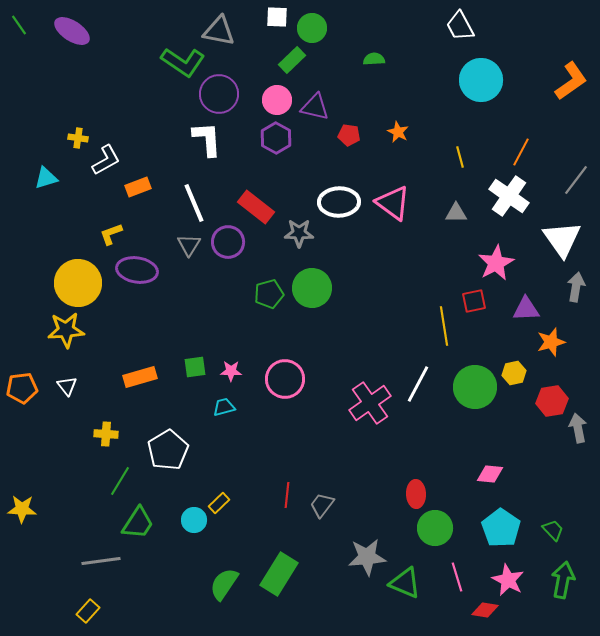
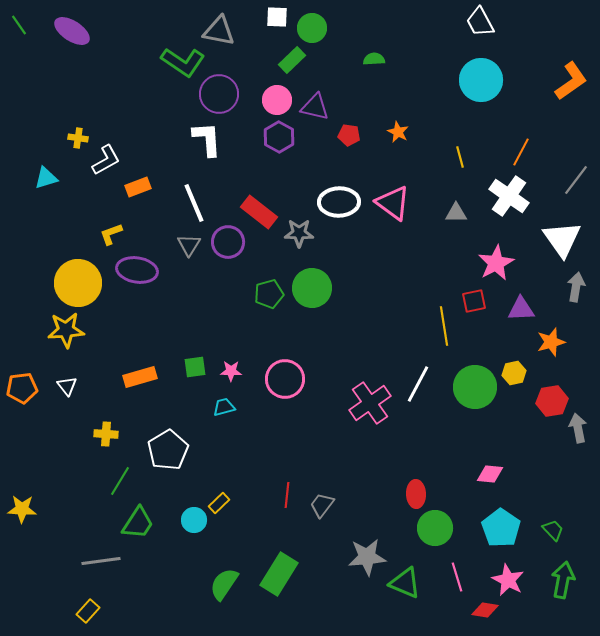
white trapezoid at (460, 26): moved 20 px right, 4 px up
purple hexagon at (276, 138): moved 3 px right, 1 px up
red rectangle at (256, 207): moved 3 px right, 5 px down
purple triangle at (526, 309): moved 5 px left
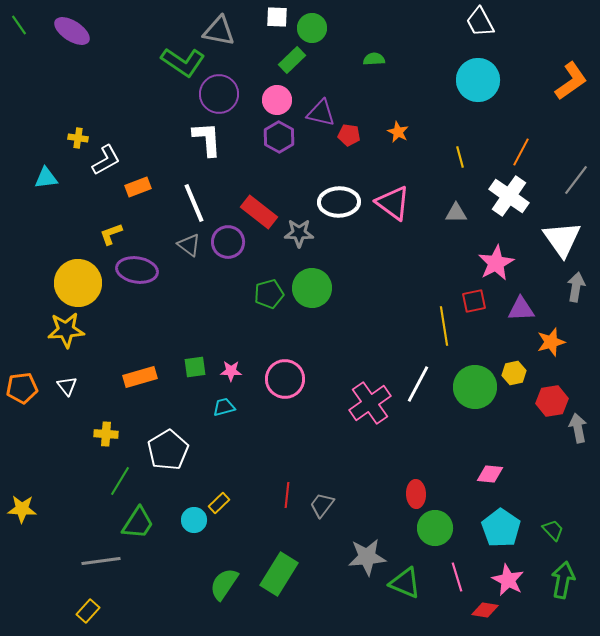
cyan circle at (481, 80): moved 3 px left
purple triangle at (315, 107): moved 6 px right, 6 px down
cyan triangle at (46, 178): rotated 10 degrees clockwise
gray triangle at (189, 245): rotated 25 degrees counterclockwise
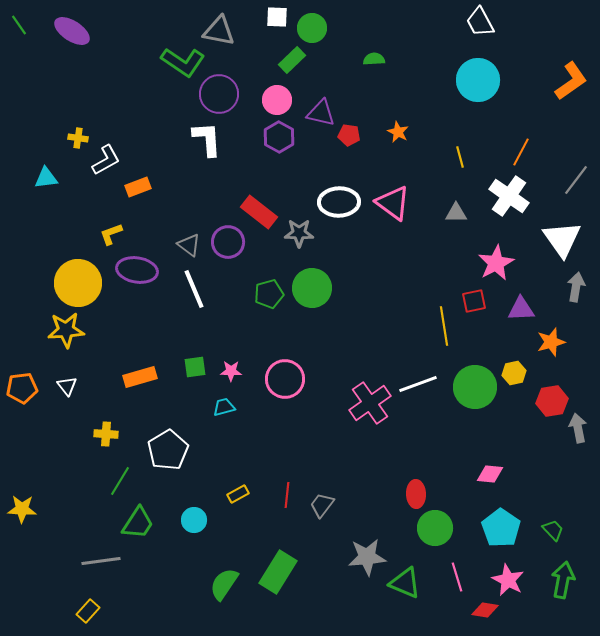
white line at (194, 203): moved 86 px down
white line at (418, 384): rotated 42 degrees clockwise
yellow rectangle at (219, 503): moved 19 px right, 9 px up; rotated 15 degrees clockwise
green rectangle at (279, 574): moved 1 px left, 2 px up
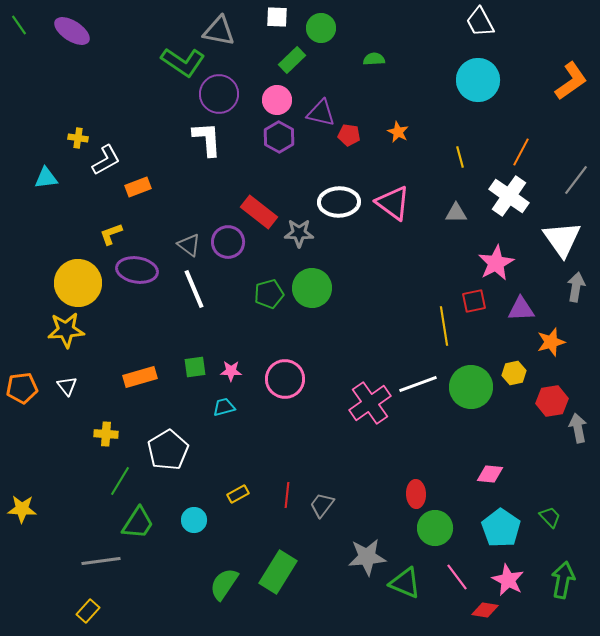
green circle at (312, 28): moved 9 px right
green circle at (475, 387): moved 4 px left
green trapezoid at (553, 530): moved 3 px left, 13 px up
pink line at (457, 577): rotated 20 degrees counterclockwise
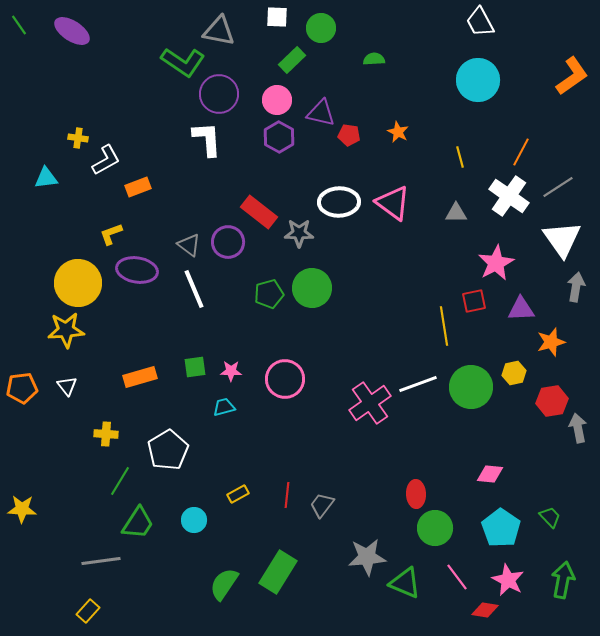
orange L-shape at (571, 81): moved 1 px right, 5 px up
gray line at (576, 180): moved 18 px left, 7 px down; rotated 20 degrees clockwise
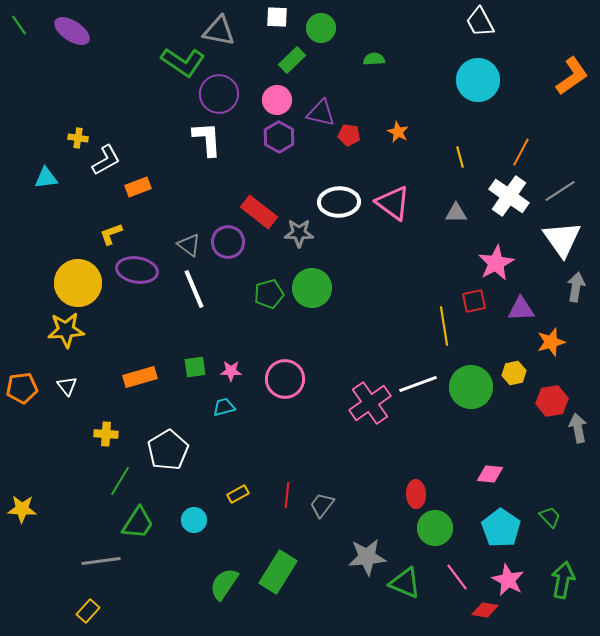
gray line at (558, 187): moved 2 px right, 4 px down
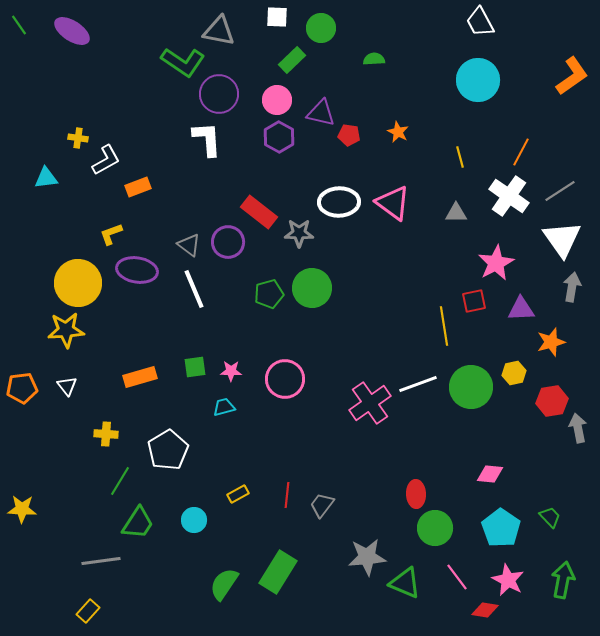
gray arrow at (576, 287): moved 4 px left
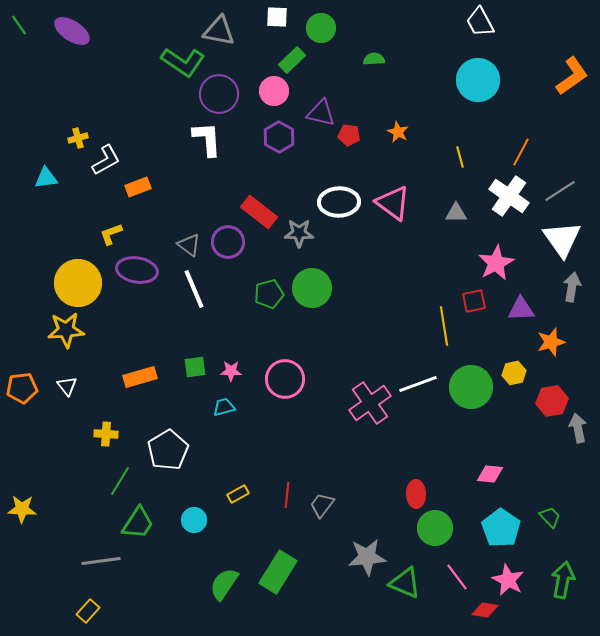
pink circle at (277, 100): moved 3 px left, 9 px up
yellow cross at (78, 138): rotated 24 degrees counterclockwise
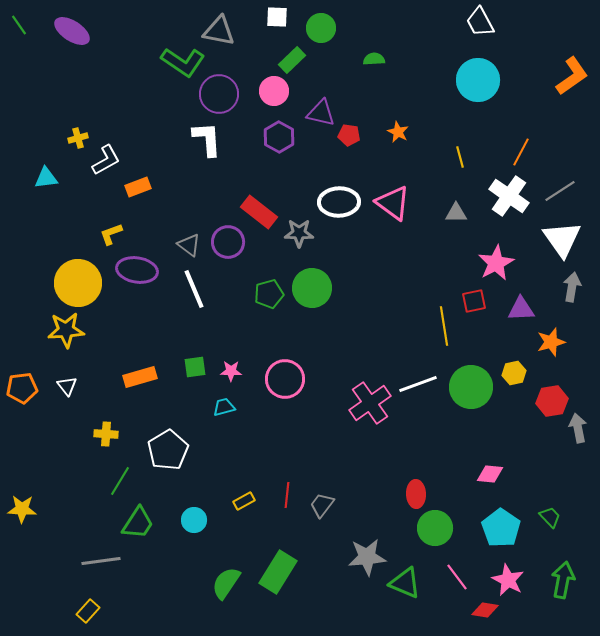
yellow rectangle at (238, 494): moved 6 px right, 7 px down
green semicircle at (224, 584): moved 2 px right, 1 px up
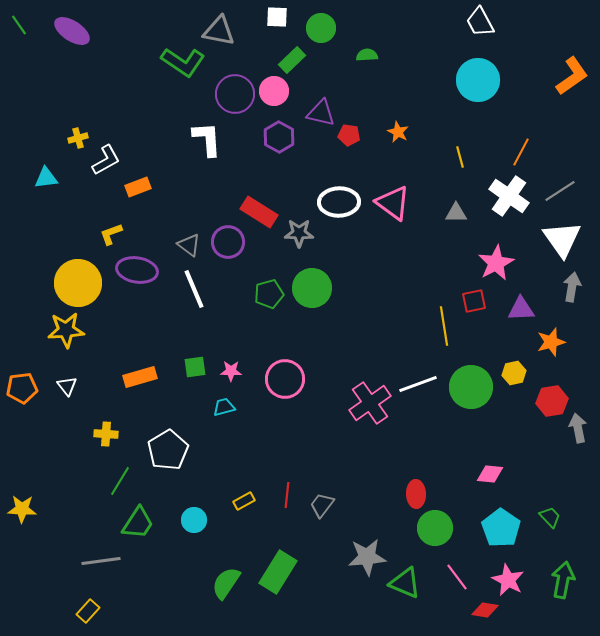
green semicircle at (374, 59): moved 7 px left, 4 px up
purple circle at (219, 94): moved 16 px right
red rectangle at (259, 212): rotated 6 degrees counterclockwise
